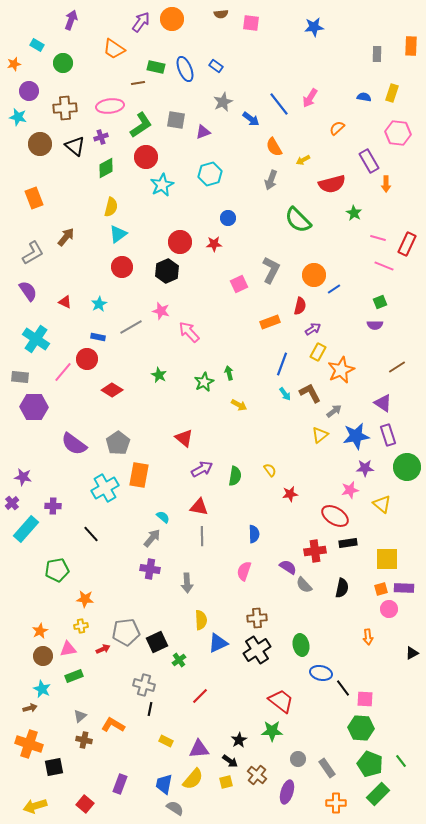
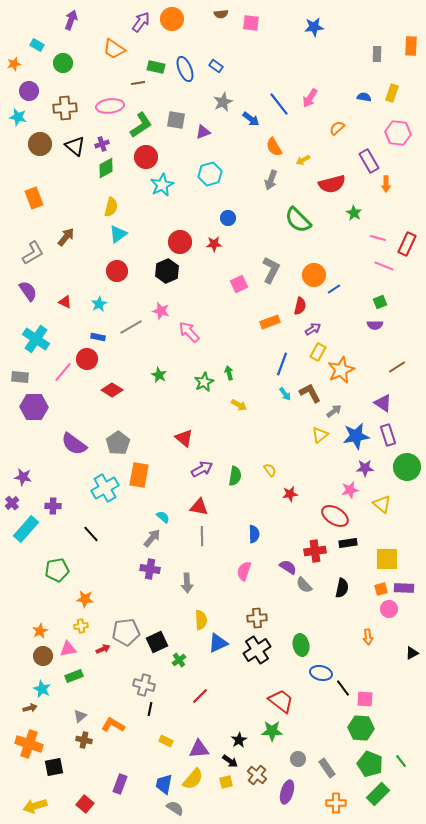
purple cross at (101, 137): moved 1 px right, 7 px down
red circle at (122, 267): moved 5 px left, 4 px down
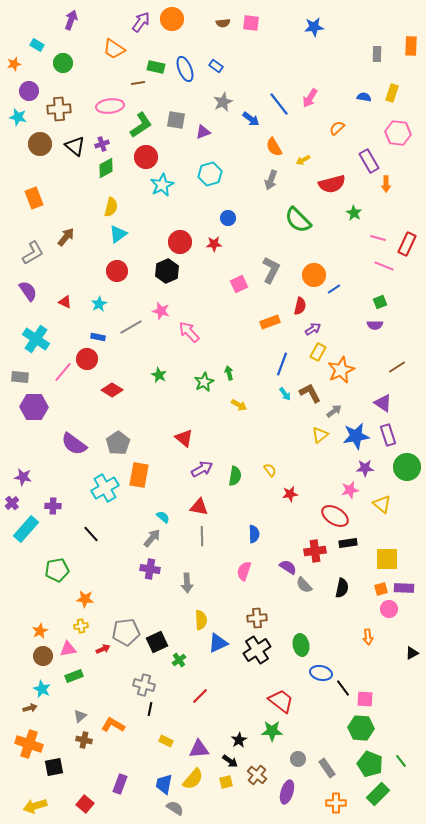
brown semicircle at (221, 14): moved 2 px right, 9 px down
brown cross at (65, 108): moved 6 px left, 1 px down
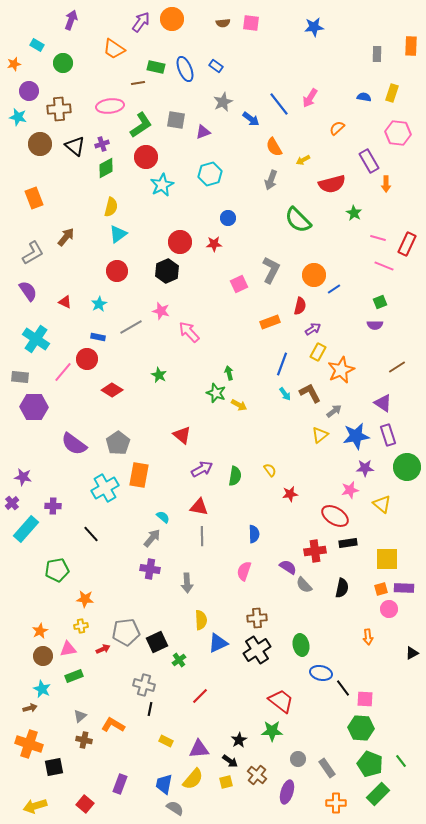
green star at (204, 382): moved 12 px right, 11 px down; rotated 24 degrees counterclockwise
red triangle at (184, 438): moved 2 px left, 3 px up
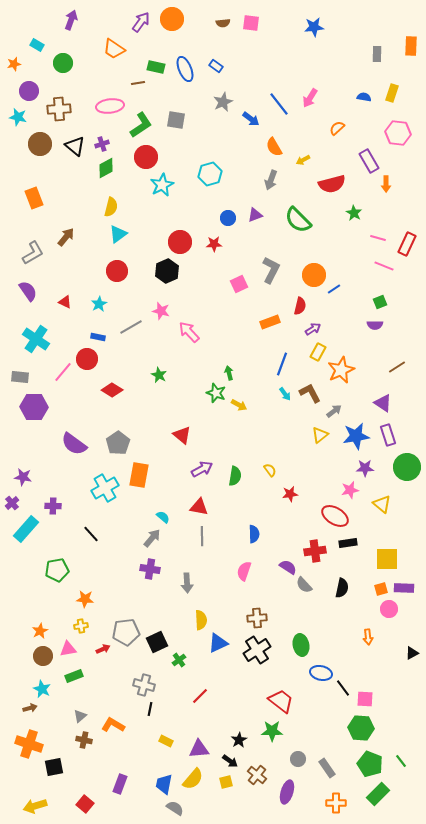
purple triangle at (203, 132): moved 52 px right, 83 px down
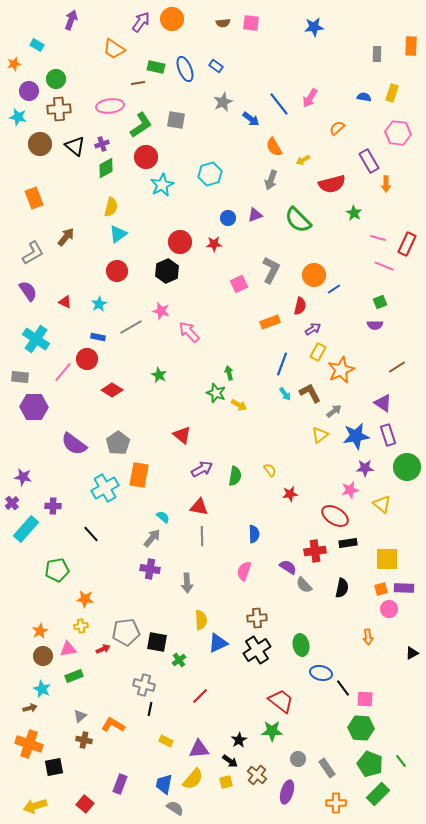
green circle at (63, 63): moved 7 px left, 16 px down
black square at (157, 642): rotated 35 degrees clockwise
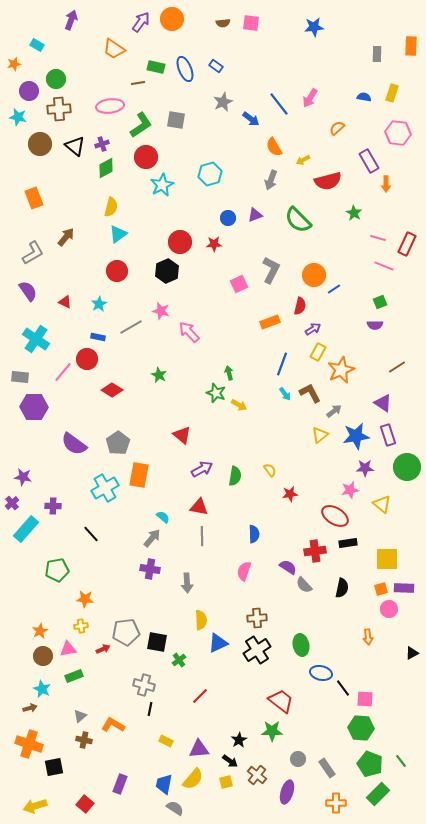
red semicircle at (332, 184): moved 4 px left, 3 px up
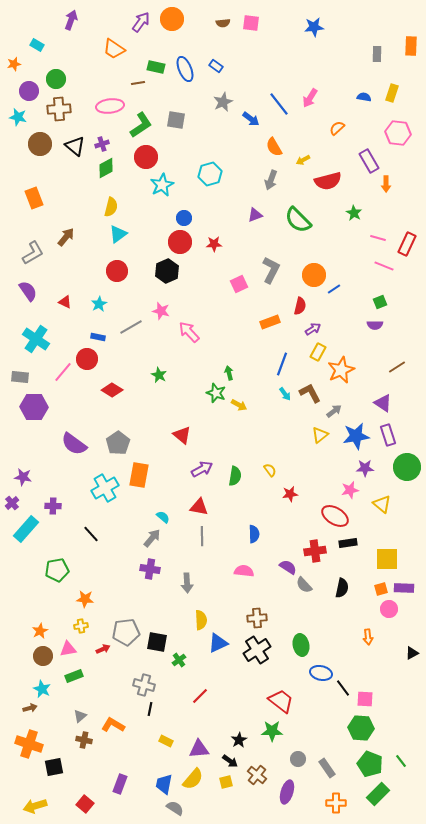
blue circle at (228, 218): moved 44 px left
pink semicircle at (244, 571): rotated 78 degrees clockwise
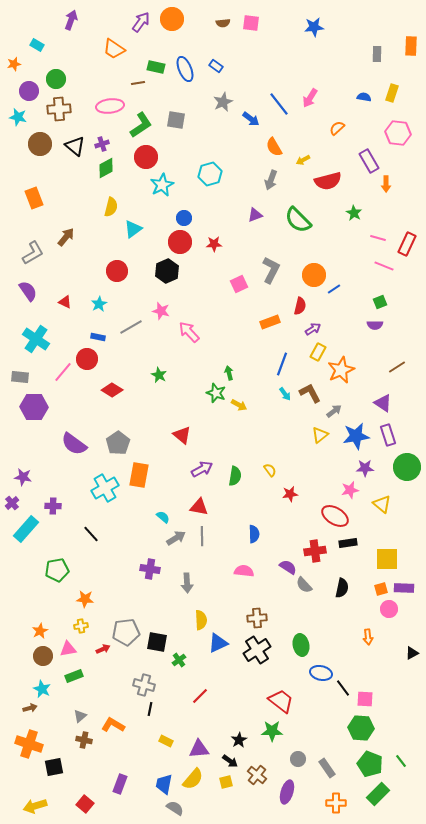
cyan triangle at (118, 234): moved 15 px right, 5 px up
gray arrow at (152, 538): moved 24 px right; rotated 18 degrees clockwise
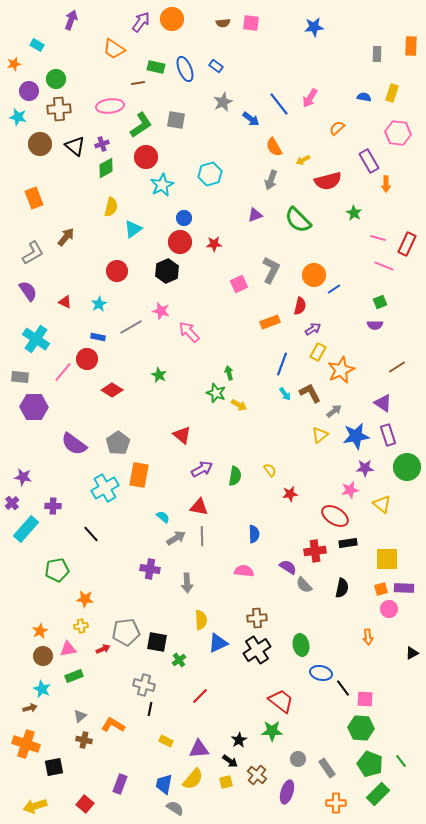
orange cross at (29, 744): moved 3 px left
